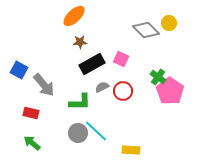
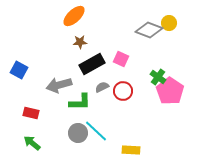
gray diamond: moved 3 px right; rotated 24 degrees counterclockwise
gray arrow: moved 15 px right; rotated 115 degrees clockwise
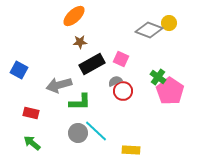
gray semicircle: moved 13 px right, 6 px up
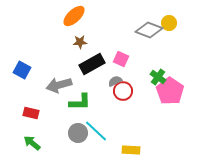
blue square: moved 3 px right
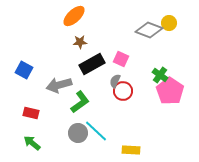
blue square: moved 2 px right
green cross: moved 2 px right, 2 px up
gray semicircle: rotated 40 degrees counterclockwise
green L-shape: rotated 35 degrees counterclockwise
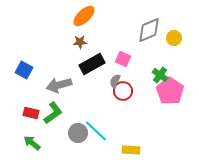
orange ellipse: moved 10 px right
yellow circle: moved 5 px right, 15 px down
gray diamond: rotated 44 degrees counterclockwise
pink square: moved 2 px right
green L-shape: moved 27 px left, 11 px down
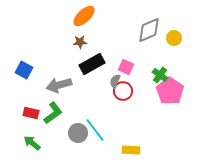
pink square: moved 3 px right, 8 px down
cyan line: moved 1 px left, 1 px up; rotated 10 degrees clockwise
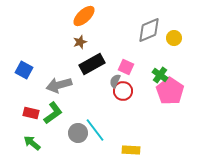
brown star: rotated 16 degrees counterclockwise
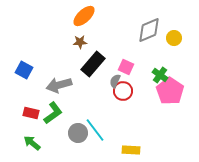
brown star: rotated 16 degrees clockwise
black rectangle: moved 1 px right; rotated 20 degrees counterclockwise
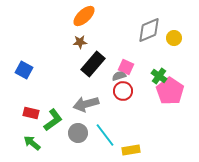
green cross: moved 1 px left, 1 px down
gray semicircle: moved 4 px right, 5 px up; rotated 48 degrees clockwise
gray arrow: moved 27 px right, 19 px down
green L-shape: moved 7 px down
cyan line: moved 10 px right, 5 px down
yellow rectangle: rotated 12 degrees counterclockwise
